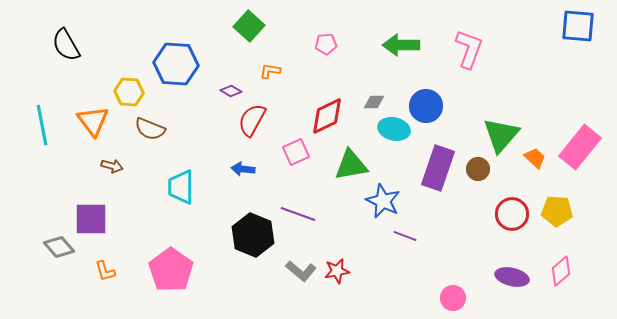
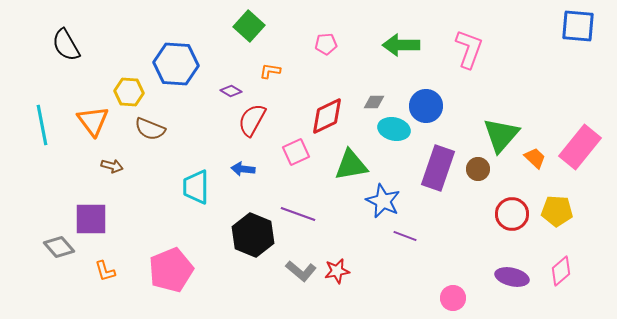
cyan trapezoid at (181, 187): moved 15 px right
pink pentagon at (171, 270): rotated 15 degrees clockwise
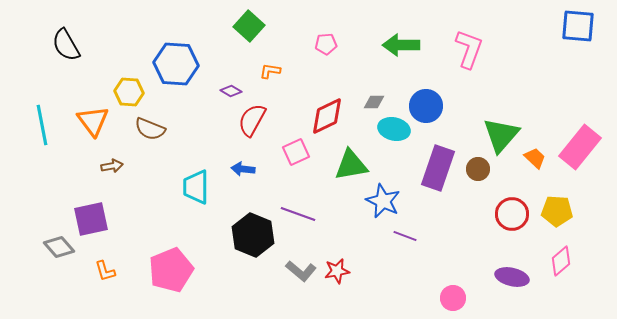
brown arrow at (112, 166): rotated 25 degrees counterclockwise
purple square at (91, 219): rotated 12 degrees counterclockwise
pink diamond at (561, 271): moved 10 px up
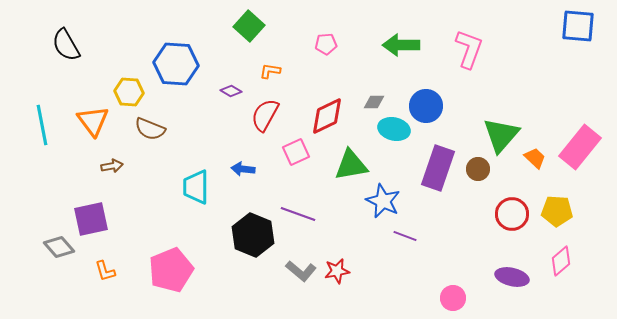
red semicircle at (252, 120): moved 13 px right, 5 px up
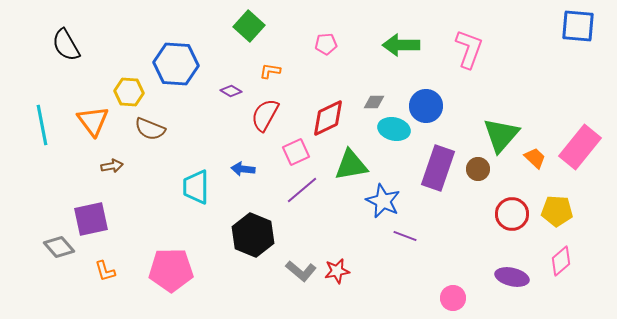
red diamond at (327, 116): moved 1 px right, 2 px down
purple line at (298, 214): moved 4 px right, 24 px up; rotated 60 degrees counterclockwise
pink pentagon at (171, 270): rotated 21 degrees clockwise
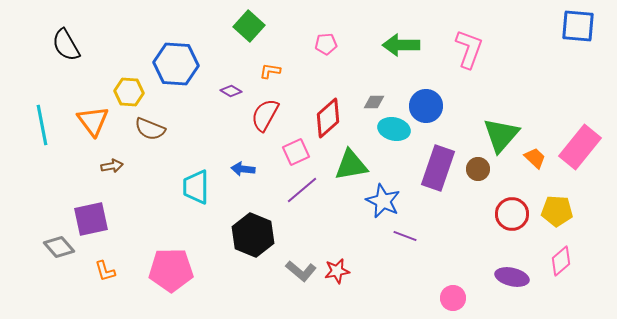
red diamond at (328, 118): rotated 15 degrees counterclockwise
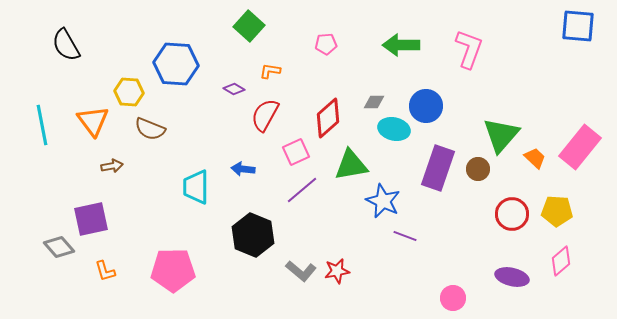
purple diamond at (231, 91): moved 3 px right, 2 px up
pink pentagon at (171, 270): moved 2 px right
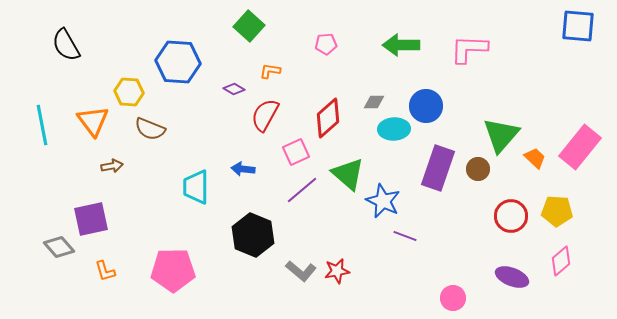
pink L-shape at (469, 49): rotated 108 degrees counterclockwise
blue hexagon at (176, 64): moved 2 px right, 2 px up
cyan ellipse at (394, 129): rotated 16 degrees counterclockwise
green triangle at (351, 165): moved 3 px left, 9 px down; rotated 51 degrees clockwise
red circle at (512, 214): moved 1 px left, 2 px down
purple ellipse at (512, 277): rotated 8 degrees clockwise
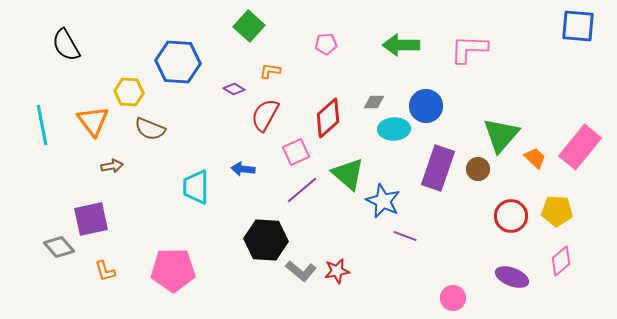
black hexagon at (253, 235): moved 13 px right, 5 px down; rotated 18 degrees counterclockwise
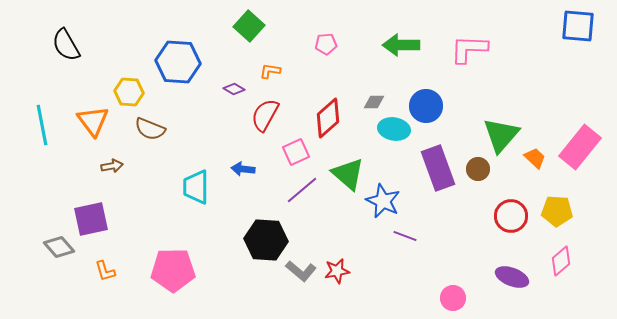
cyan ellipse at (394, 129): rotated 12 degrees clockwise
purple rectangle at (438, 168): rotated 39 degrees counterclockwise
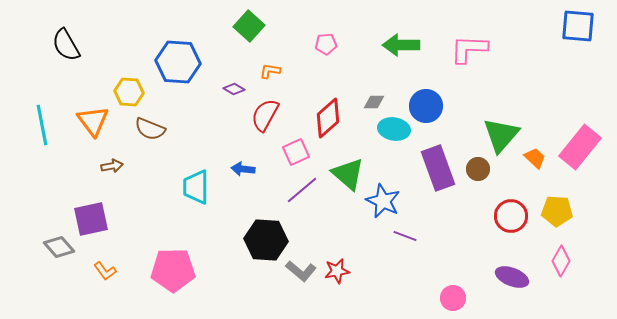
pink diamond at (561, 261): rotated 20 degrees counterclockwise
orange L-shape at (105, 271): rotated 20 degrees counterclockwise
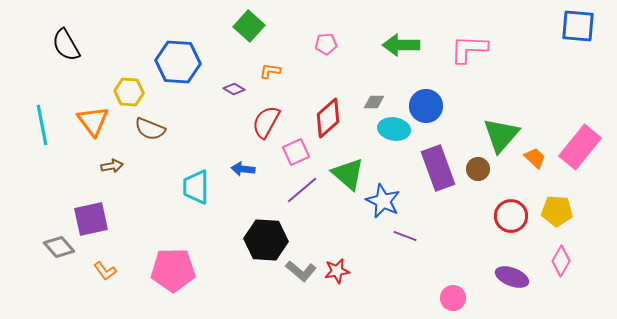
red semicircle at (265, 115): moved 1 px right, 7 px down
